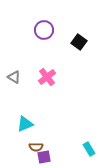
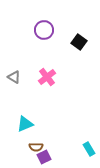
purple square: rotated 16 degrees counterclockwise
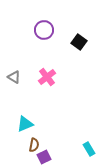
brown semicircle: moved 2 px left, 2 px up; rotated 80 degrees counterclockwise
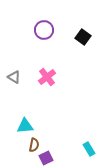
black square: moved 4 px right, 5 px up
cyan triangle: moved 2 px down; rotated 18 degrees clockwise
purple square: moved 2 px right, 1 px down
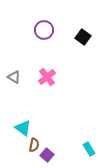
cyan triangle: moved 2 px left, 2 px down; rotated 42 degrees clockwise
purple square: moved 1 px right, 3 px up; rotated 24 degrees counterclockwise
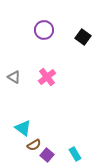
brown semicircle: rotated 48 degrees clockwise
cyan rectangle: moved 14 px left, 5 px down
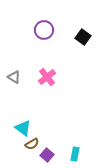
brown semicircle: moved 2 px left, 1 px up
cyan rectangle: rotated 40 degrees clockwise
